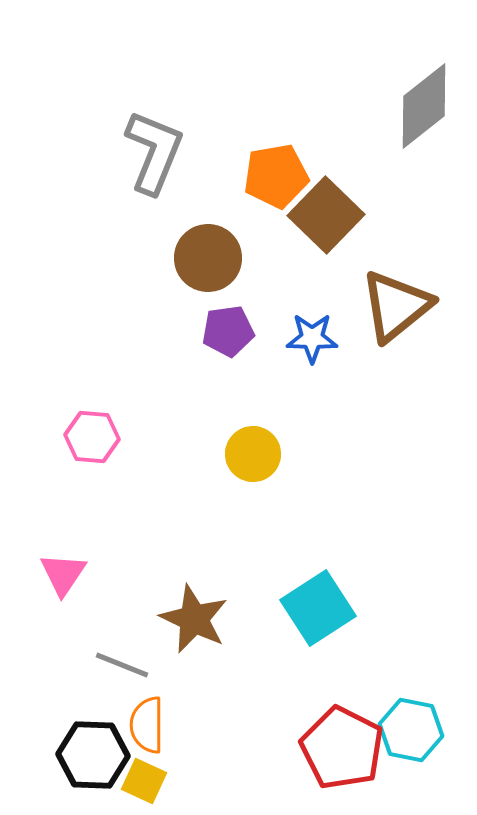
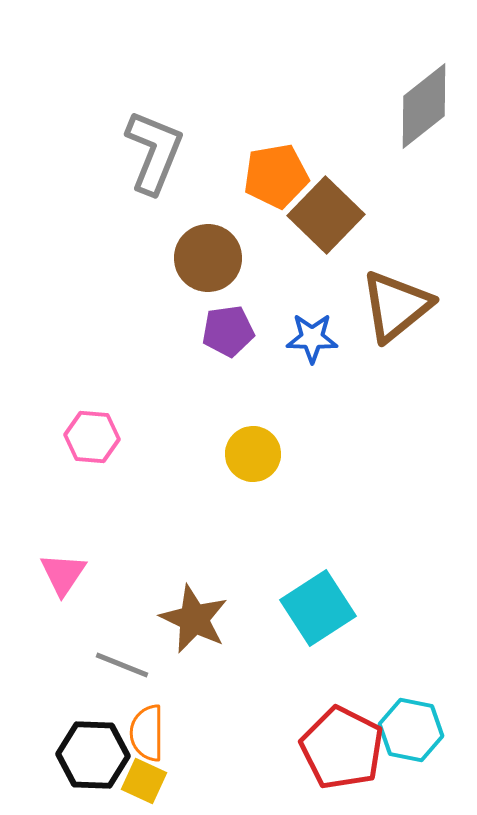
orange semicircle: moved 8 px down
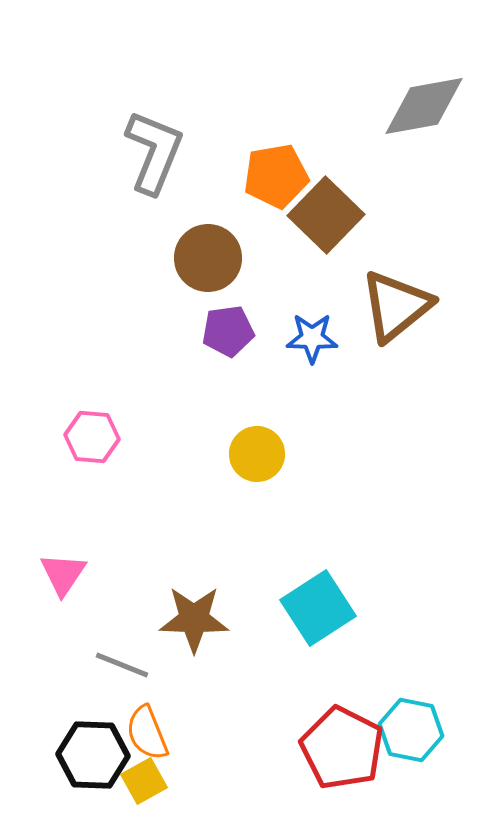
gray diamond: rotated 28 degrees clockwise
yellow circle: moved 4 px right
brown star: rotated 24 degrees counterclockwise
orange semicircle: rotated 22 degrees counterclockwise
yellow square: rotated 36 degrees clockwise
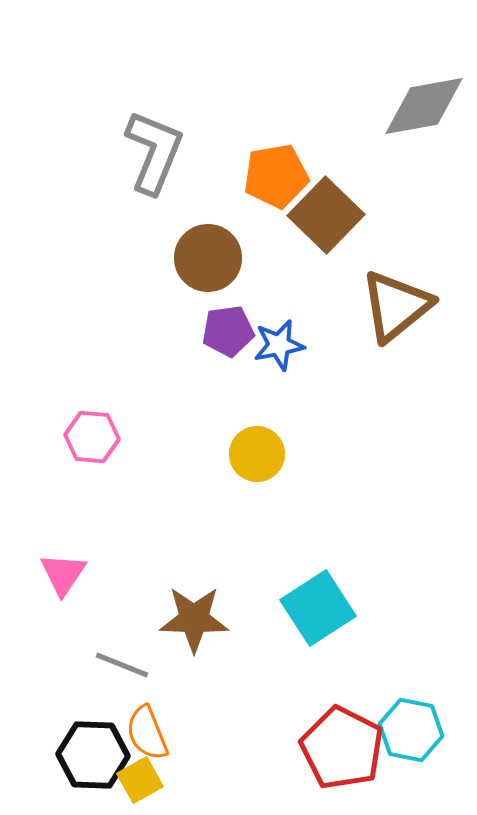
blue star: moved 33 px left, 7 px down; rotated 12 degrees counterclockwise
yellow square: moved 4 px left, 1 px up
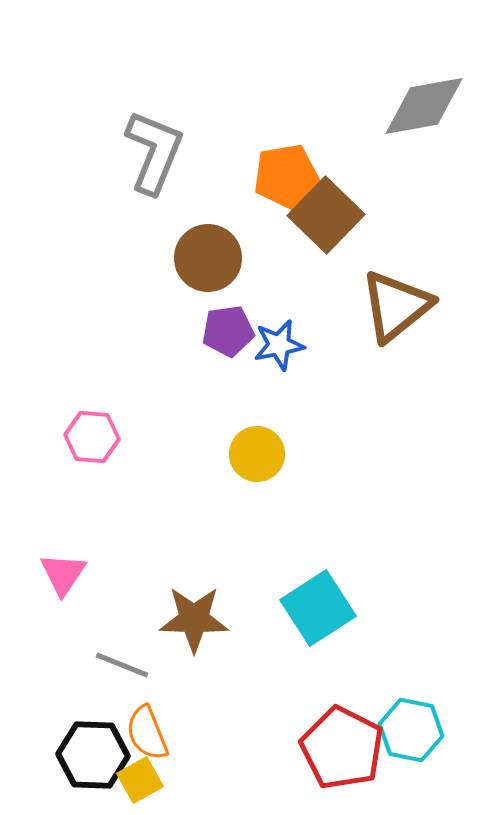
orange pentagon: moved 10 px right
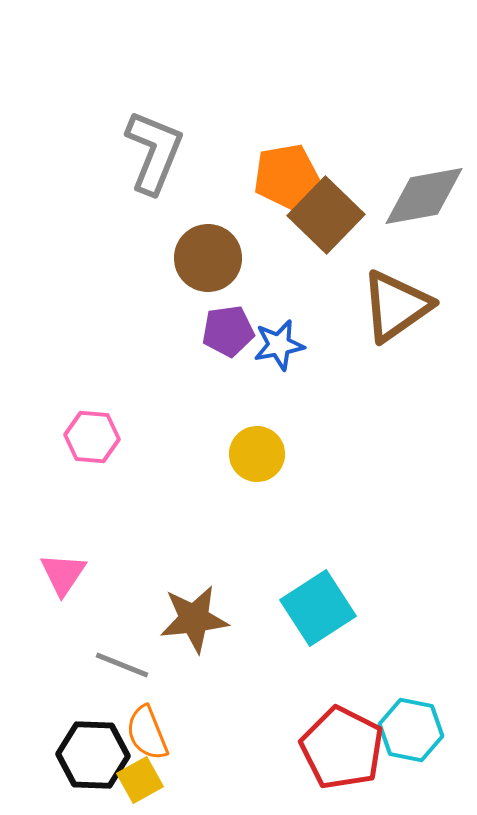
gray diamond: moved 90 px down
brown triangle: rotated 4 degrees clockwise
brown star: rotated 8 degrees counterclockwise
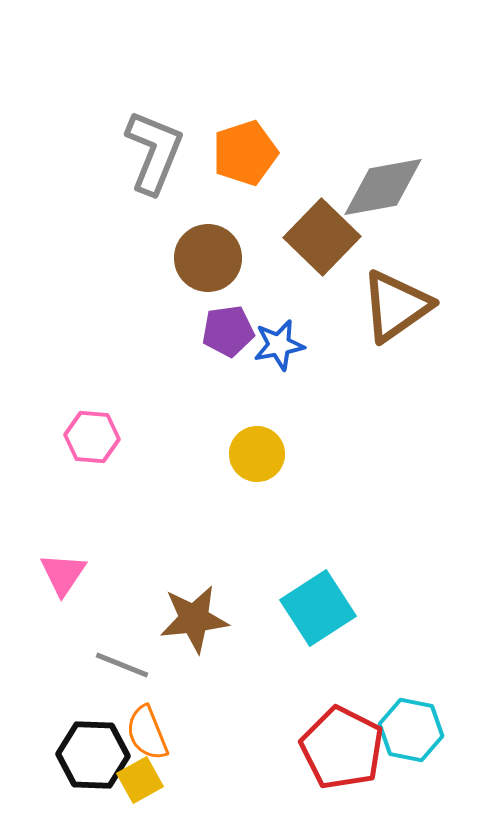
orange pentagon: moved 41 px left, 23 px up; rotated 8 degrees counterclockwise
gray diamond: moved 41 px left, 9 px up
brown square: moved 4 px left, 22 px down
